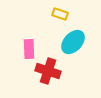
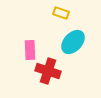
yellow rectangle: moved 1 px right, 1 px up
pink rectangle: moved 1 px right, 1 px down
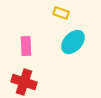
pink rectangle: moved 4 px left, 4 px up
red cross: moved 24 px left, 11 px down
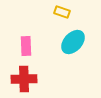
yellow rectangle: moved 1 px right, 1 px up
red cross: moved 3 px up; rotated 20 degrees counterclockwise
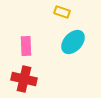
red cross: rotated 15 degrees clockwise
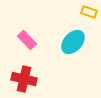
yellow rectangle: moved 27 px right
pink rectangle: moved 1 px right, 6 px up; rotated 42 degrees counterclockwise
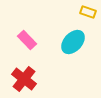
yellow rectangle: moved 1 px left
red cross: rotated 25 degrees clockwise
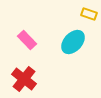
yellow rectangle: moved 1 px right, 2 px down
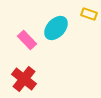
cyan ellipse: moved 17 px left, 14 px up
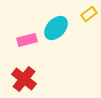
yellow rectangle: rotated 56 degrees counterclockwise
pink rectangle: rotated 60 degrees counterclockwise
